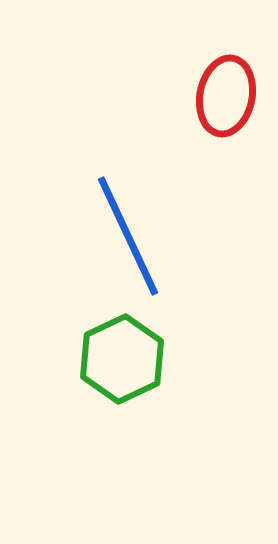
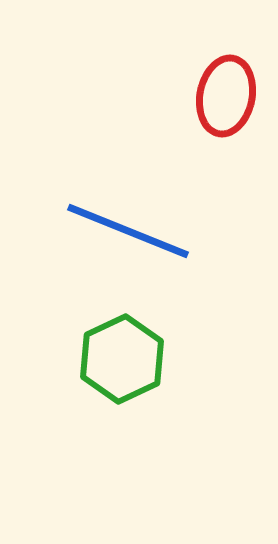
blue line: moved 5 px up; rotated 43 degrees counterclockwise
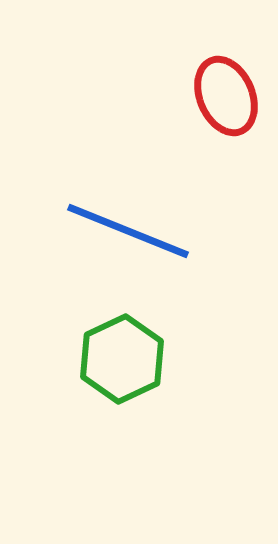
red ellipse: rotated 34 degrees counterclockwise
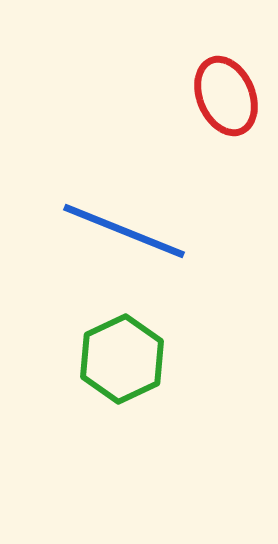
blue line: moved 4 px left
